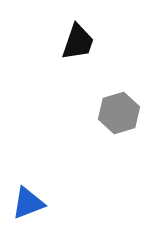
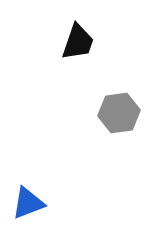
gray hexagon: rotated 9 degrees clockwise
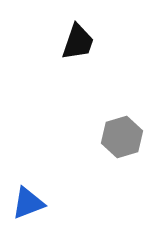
gray hexagon: moved 3 px right, 24 px down; rotated 9 degrees counterclockwise
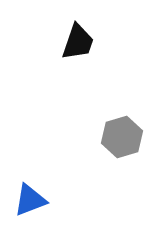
blue triangle: moved 2 px right, 3 px up
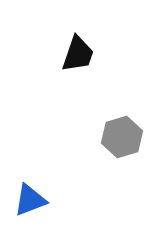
black trapezoid: moved 12 px down
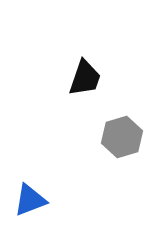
black trapezoid: moved 7 px right, 24 px down
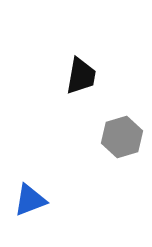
black trapezoid: moved 4 px left, 2 px up; rotated 9 degrees counterclockwise
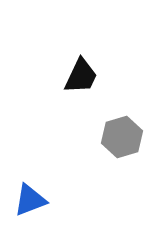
black trapezoid: rotated 15 degrees clockwise
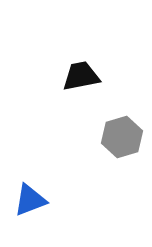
black trapezoid: rotated 126 degrees counterclockwise
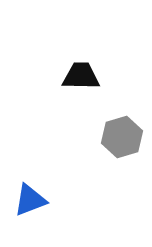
black trapezoid: rotated 12 degrees clockwise
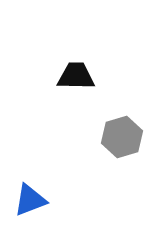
black trapezoid: moved 5 px left
